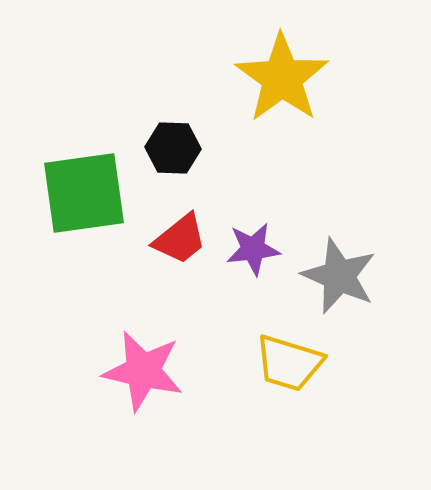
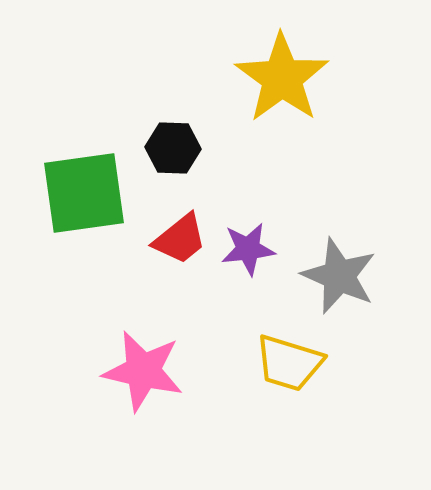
purple star: moved 5 px left
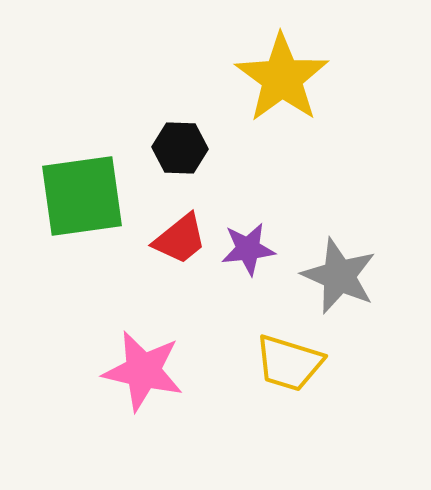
black hexagon: moved 7 px right
green square: moved 2 px left, 3 px down
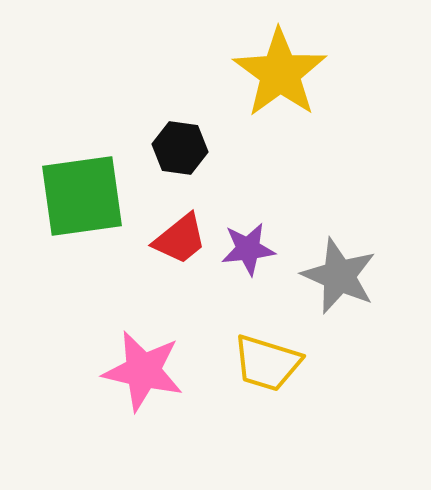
yellow star: moved 2 px left, 5 px up
black hexagon: rotated 6 degrees clockwise
yellow trapezoid: moved 22 px left
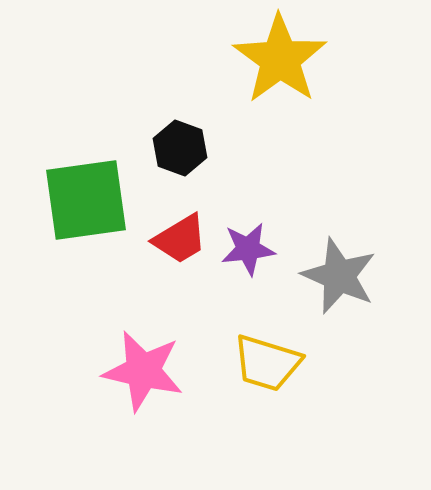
yellow star: moved 14 px up
black hexagon: rotated 12 degrees clockwise
green square: moved 4 px right, 4 px down
red trapezoid: rotated 8 degrees clockwise
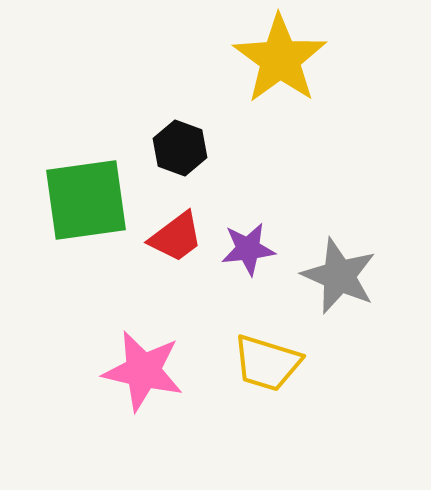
red trapezoid: moved 4 px left, 2 px up; rotated 6 degrees counterclockwise
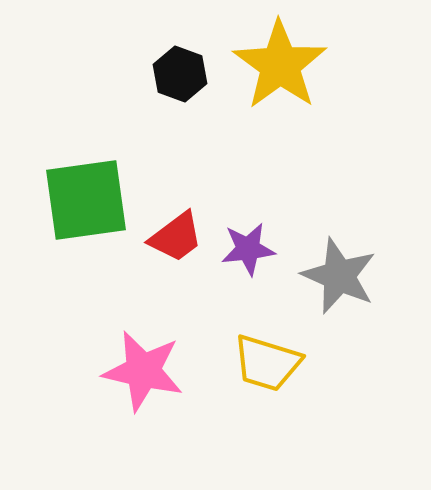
yellow star: moved 6 px down
black hexagon: moved 74 px up
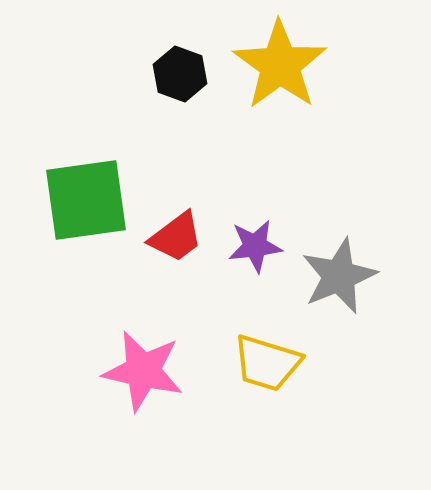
purple star: moved 7 px right, 3 px up
gray star: rotated 26 degrees clockwise
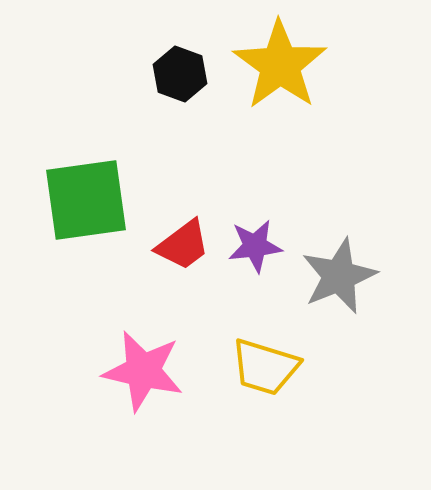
red trapezoid: moved 7 px right, 8 px down
yellow trapezoid: moved 2 px left, 4 px down
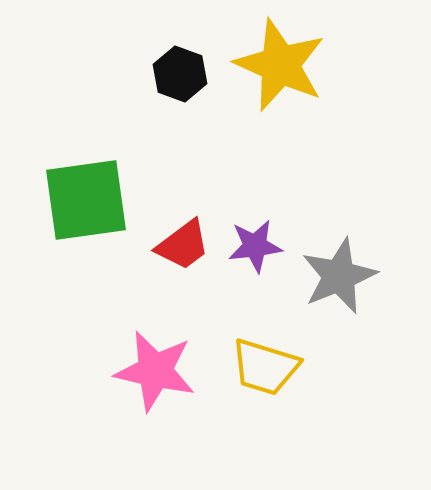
yellow star: rotated 12 degrees counterclockwise
pink star: moved 12 px right
